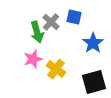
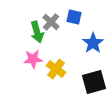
pink star: rotated 12 degrees clockwise
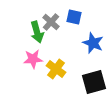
blue star: rotated 15 degrees counterclockwise
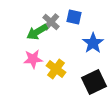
green arrow: rotated 75 degrees clockwise
blue star: rotated 15 degrees clockwise
black square: rotated 10 degrees counterclockwise
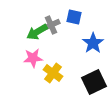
gray cross: moved 3 px down; rotated 24 degrees clockwise
pink star: moved 1 px up
yellow cross: moved 3 px left, 4 px down
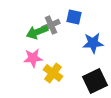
green arrow: rotated 10 degrees clockwise
blue star: rotated 30 degrees clockwise
black square: moved 1 px right, 1 px up
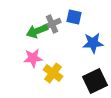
gray cross: moved 1 px right, 1 px up
green arrow: moved 1 px up
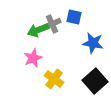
green arrow: moved 1 px right, 1 px up
blue star: rotated 15 degrees clockwise
pink star: rotated 18 degrees counterclockwise
yellow cross: moved 1 px right, 6 px down
black square: rotated 15 degrees counterclockwise
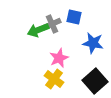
pink star: moved 26 px right
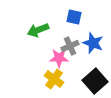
gray cross: moved 18 px right, 22 px down
blue star: rotated 10 degrees clockwise
pink star: rotated 24 degrees clockwise
